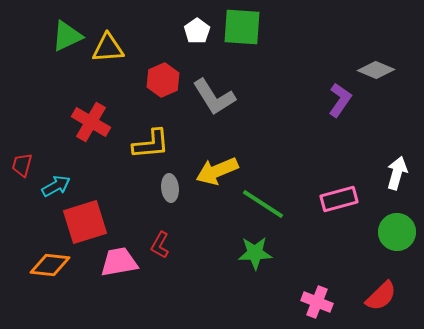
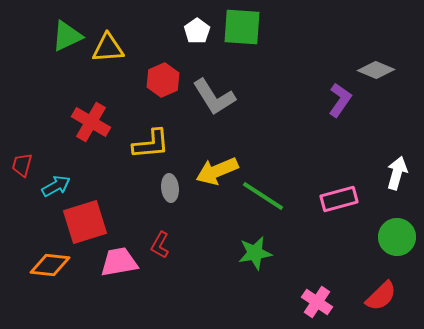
green line: moved 8 px up
green circle: moved 5 px down
green star: rotated 8 degrees counterclockwise
pink cross: rotated 12 degrees clockwise
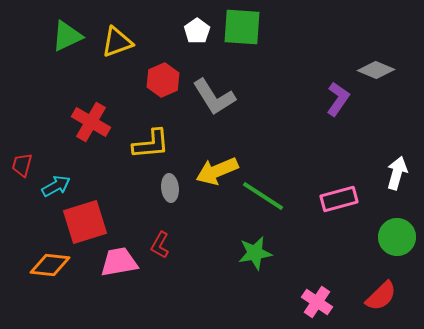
yellow triangle: moved 9 px right, 6 px up; rotated 16 degrees counterclockwise
purple L-shape: moved 2 px left, 1 px up
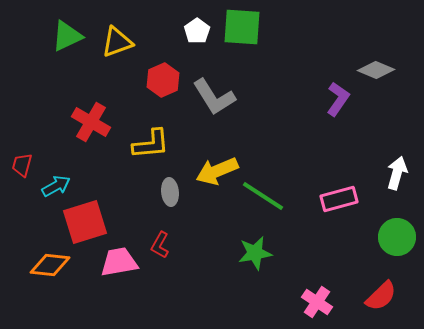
gray ellipse: moved 4 px down
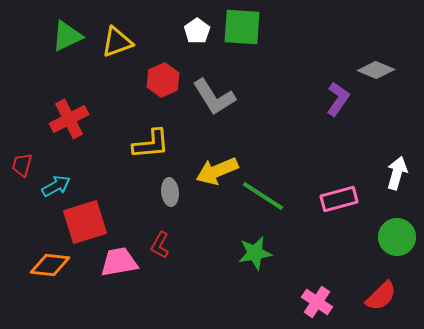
red cross: moved 22 px left, 3 px up; rotated 33 degrees clockwise
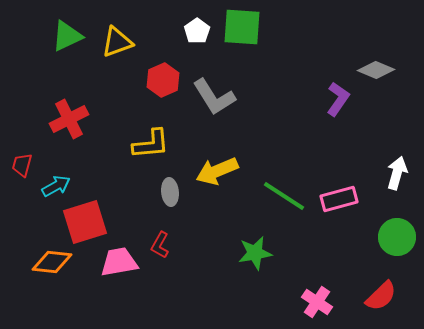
green line: moved 21 px right
orange diamond: moved 2 px right, 3 px up
